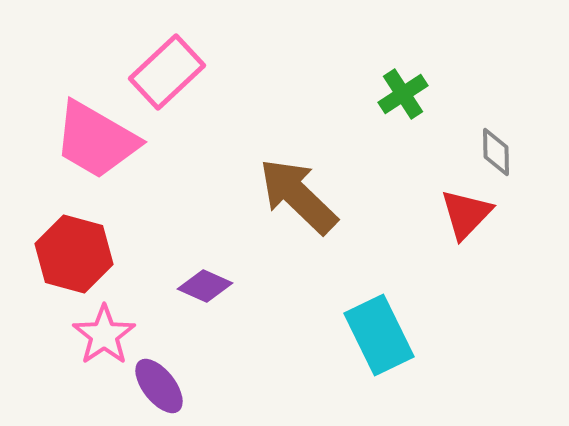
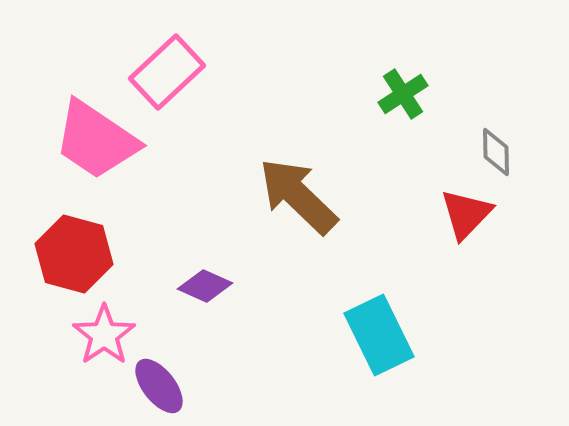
pink trapezoid: rotated 4 degrees clockwise
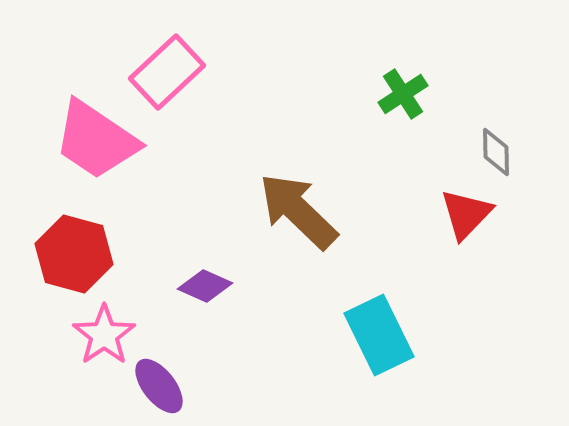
brown arrow: moved 15 px down
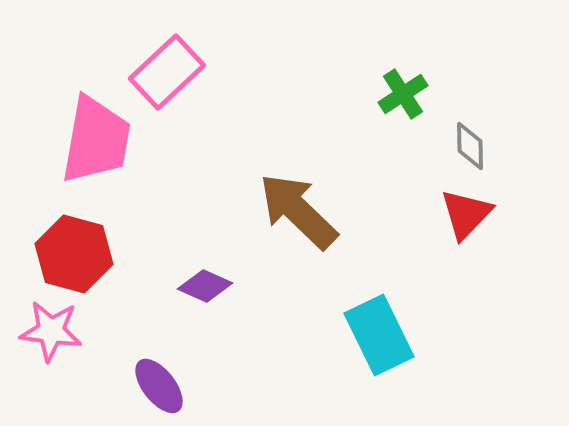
pink trapezoid: rotated 114 degrees counterclockwise
gray diamond: moved 26 px left, 6 px up
pink star: moved 53 px left, 4 px up; rotated 30 degrees counterclockwise
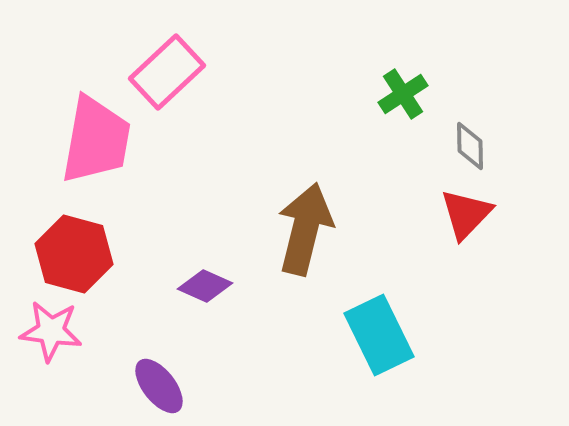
brown arrow: moved 7 px right, 18 px down; rotated 60 degrees clockwise
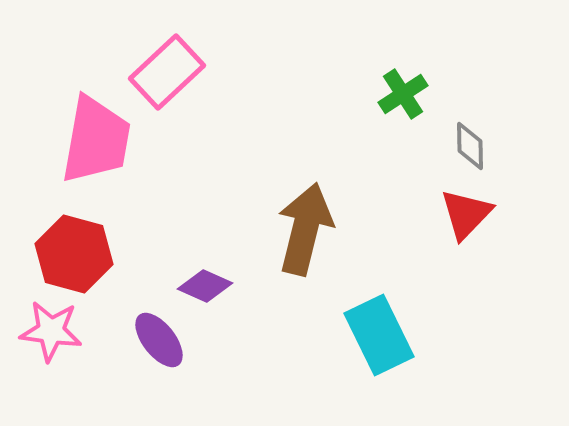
purple ellipse: moved 46 px up
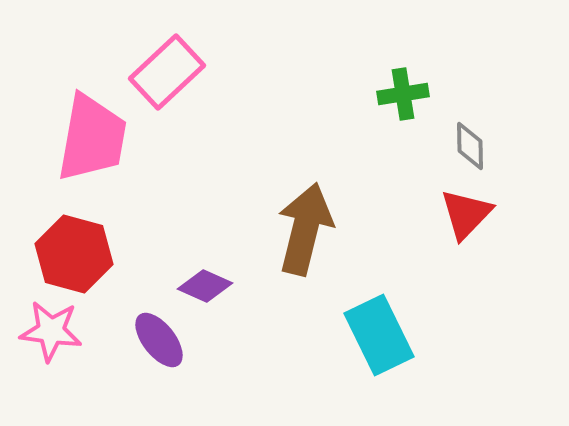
green cross: rotated 24 degrees clockwise
pink trapezoid: moved 4 px left, 2 px up
